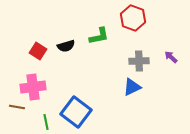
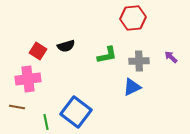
red hexagon: rotated 25 degrees counterclockwise
green L-shape: moved 8 px right, 19 px down
pink cross: moved 5 px left, 8 px up
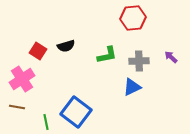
pink cross: moved 6 px left; rotated 25 degrees counterclockwise
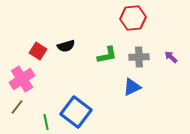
gray cross: moved 4 px up
brown line: rotated 63 degrees counterclockwise
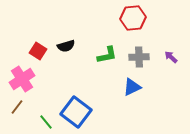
green line: rotated 28 degrees counterclockwise
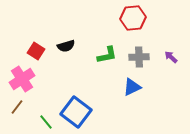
red square: moved 2 px left
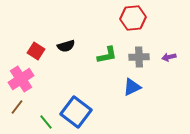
purple arrow: moved 2 px left; rotated 56 degrees counterclockwise
pink cross: moved 1 px left
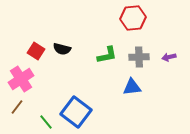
black semicircle: moved 4 px left, 3 px down; rotated 30 degrees clockwise
blue triangle: rotated 18 degrees clockwise
